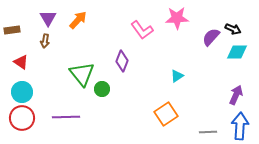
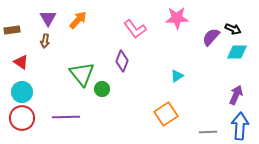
pink L-shape: moved 7 px left, 1 px up
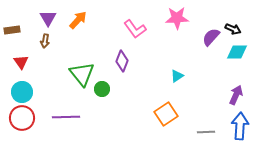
red triangle: rotated 21 degrees clockwise
gray line: moved 2 px left
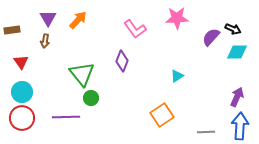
green circle: moved 11 px left, 9 px down
purple arrow: moved 1 px right, 2 px down
orange square: moved 4 px left, 1 px down
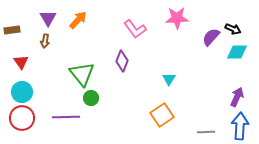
cyan triangle: moved 8 px left, 3 px down; rotated 24 degrees counterclockwise
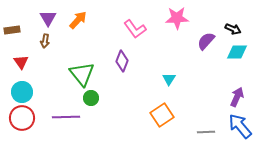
purple semicircle: moved 5 px left, 4 px down
blue arrow: rotated 44 degrees counterclockwise
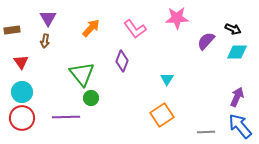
orange arrow: moved 13 px right, 8 px down
cyan triangle: moved 2 px left
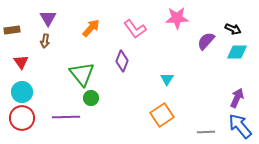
purple arrow: moved 1 px down
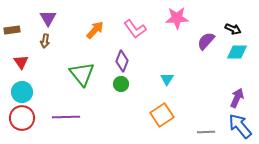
orange arrow: moved 4 px right, 2 px down
green circle: moved 30 px right, 14 px up
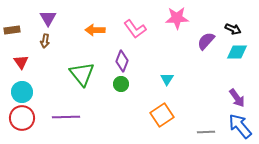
orange arrow: rotated 132 degrees counterclockwise
purple arrow: rotated 120 degrees clockwise
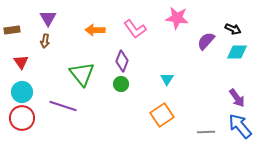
pink star: rotated 10 degrees clockwise
purple line: moved 3 px left, 11 px up; rotated 20 degrees clockwise
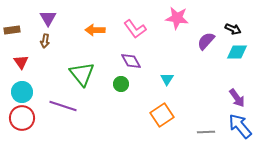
purple diamond: moved 9 px right; rotated 50 degrees counterclockwise
